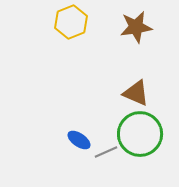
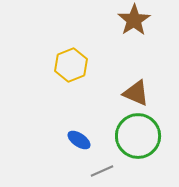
yellow hexagon: moved 43 px down
brown star: moved 2 px left, 7 px up; rotated 24 degrees counterclockwise
green circle: moved 2 px left, 2 px down
gray line: moved 4 px left, 19 px down
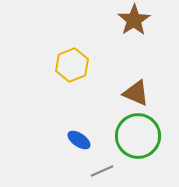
yellow hexagon: moved 1 px right
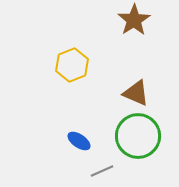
blue ellipse: moved 1 px down
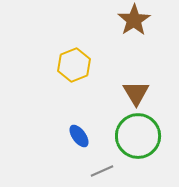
yellow hexagon: moved 2 px right
brown triangle: rotated 36 degrees clockwise
blue ellipse: moved 5 px up; rotated 20 degrees clockwise
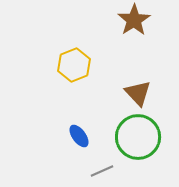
brown triangle: moved 2 px right; rotated 12 degrees counterclockwise
green circle: moved 1 px down
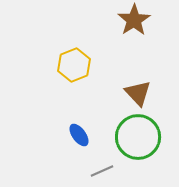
blue ellipse: moved 1 px up
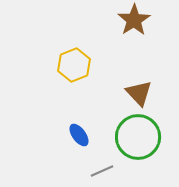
brown triangle: moved 1 px right
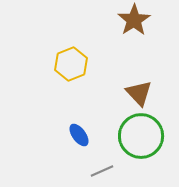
yellow hexagon: moved 3 px left, 1 px up
green circle: moved 3 px right, 1 px up
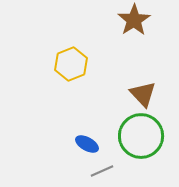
brown triangle: moved 4 px right, 1 px down
blue ellipse: moved 8 px right, 9 px down; rotated 25 degrees counterclockwise
